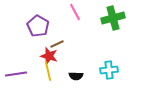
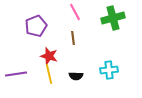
purple pentagon: moved 2 px left; rotated 20 degrees clockwise
brown line: moved 16 px right, 6 px up; rotated 72 degrees counterclockwise
yellow line: moved 1 px right, 3 px down
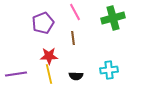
purple pentagon: moved 7 px right, 3 px up
red star: rotated 18 degrees counterclockwise
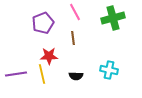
cyan cross: rotated 18 degrees clockwise
yellow line: moved 7 px left
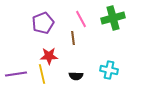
pink line: moved 6 px right, 7 px down
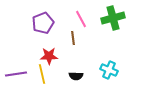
cyan cross: rotated 12 degrees clockwise
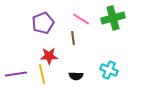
pink line: rotated 30 degrees counterclockwise
